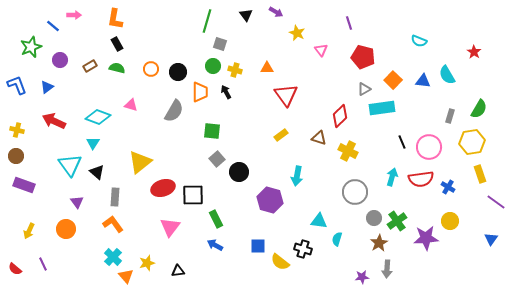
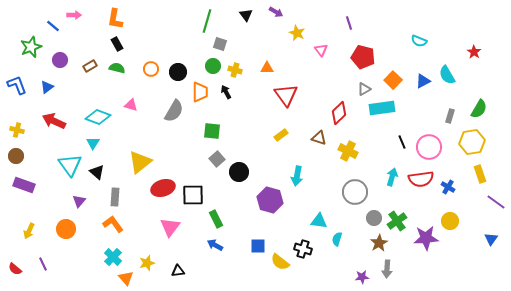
blue triangle at (423, 81): rotated 35 degrees counterclockwise
red diamond at (340, 116): moved 1 px left, 3 px up
purple triangle at (77, 202): moved 2 px right, 1 px up; rotated 16 degrees clockwise
orange triangle at (126, 276): moved 2 px down
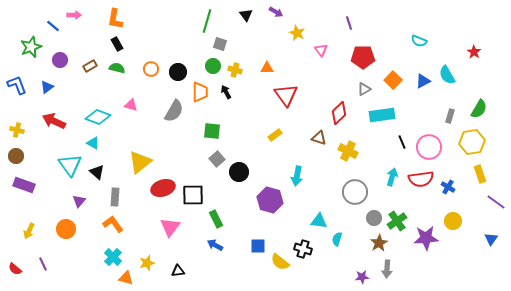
red pentagon at (363, 57): rotated 15 degrees counterclockwise
cyan rectangle at (382, 108): moved 7 px down
yellow rectangle at (281, 135): moved 6 px left
cyan triangle at (93, 143): rotated 32 degrees counterclockwise
yellow circle at (450, 221): moved 3 px right
orange triangle at (126, 278): rotated 35 degrees counterclockwise
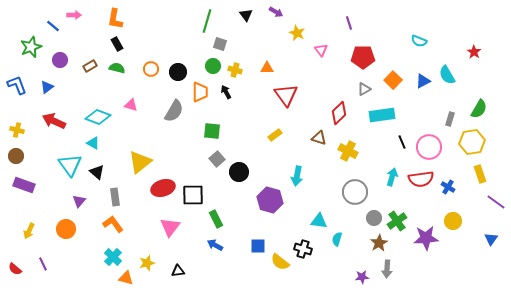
gray rectangle at (450, 116): moved 3 px down
gray rectangle at (115, 197): rotated 12 degrees counterclockwise
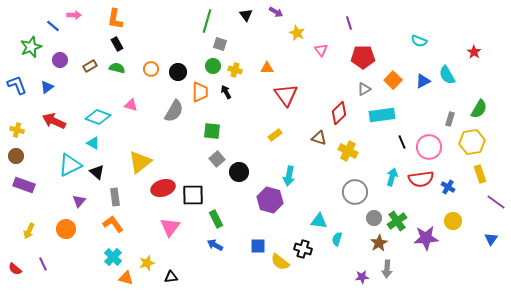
cyan triangle at (70, 165): rotated 40 degrees clockwise
cyan arrow at (297, 176): moved 8 px left
black triangle at (178, 271): moved 7 px left, 6 px down
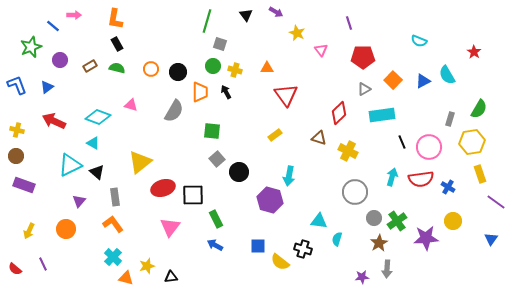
yellow star at (147, 263): moved 3 px down
